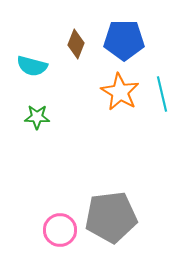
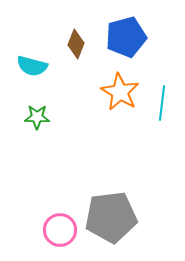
blue pentagon: moved 2 px right, 3 px up; rotated 15 degrees counterclockwise
cyan line: moved 9 px down; rotated 20 degrees clockwise
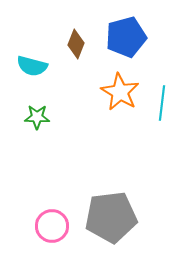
pink circle: moved 8 px left, 4 px up
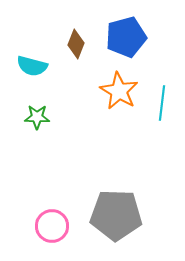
orange star: moved 1 px left, 1 px up
gray pentagon: moved 5 px right, 2 px up; rotated 9 degrees clockwise
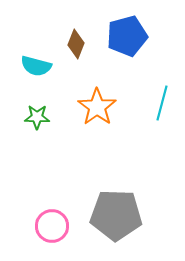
blue pentagon: moved 1 px right, 1 px up
cyan semicircle: moved 4 px right
orange star: moved 22 px left, 16 px down; rotated 6 degrees clockwise
cyan line: rotated 8 degrees clockwise
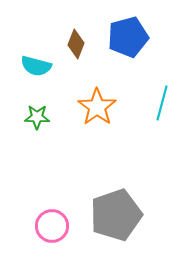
blue pentagon: moved 1 px right, 1 px down
gray pentagon: rotated 21 degrees counterclockwise
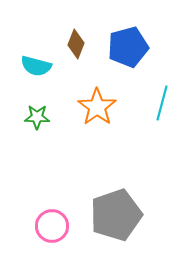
blue pentagon: moved 10 px down
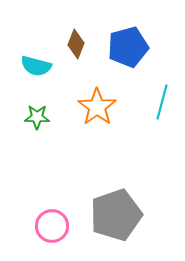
cyan line: moved 1 px up
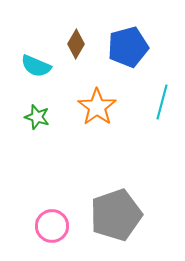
brown diamond: rotated 8 degrees clockwise
cyan semicircle: rotated 8 degrees clockwise
green star: rotated 15 degrees clockwise
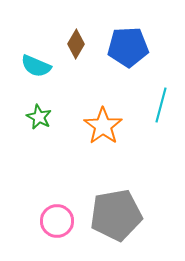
blue pentagon: rotated 12 degrees clockwise
cyan line: moved 1 px left, 3 px down
orange star: moved 6 px right, 19 px down
green star: moved 2 px right; rotated 10 degrees clockwise
gray pentagon: rotated 9 degrees clockwise
pink circle: moved 5 px right, 5 px up
